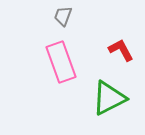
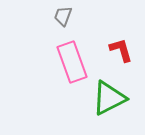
red L-shape: rotated 12 degrees clockwise
pink rectangle: moved 11 px right
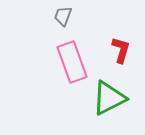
red L-shape: rotated 32 degrees clockwise
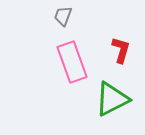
green triangle: moved 3 px right, 1 px down
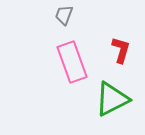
gray trapezoid: moved 1 px right, 1 px up
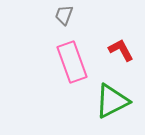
red L-shape: rotated 44 degrees counterclockwise
green triangle: moved 2 px down
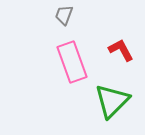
green triangle: rotated 18 degrees counterclockwise
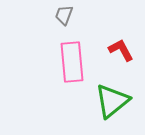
pink rectangle: rotated 15 degrees clockwise
green triangle: rotated 6 degrees clockwise
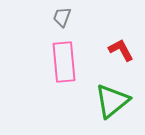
gray trapezoid: moved 2 px left, 2 px down
pink rectangle: moved 8 px left
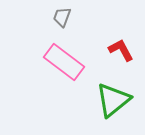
pink rectangle: rotated 48 degrees counterclockwise
green triangle: moved 1 px right, 1 px up
